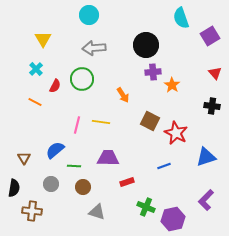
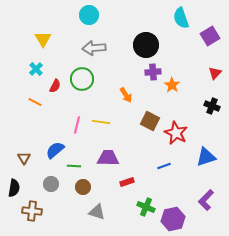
red triangle: rotated 24 degrees clockwise
orange arrow: moved 3 px right
black cross: rotated 14 degrees clockwise
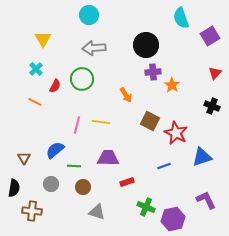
blue triangle: moved 4 px left
purple L-shape: rotated 110 degrees clockwise
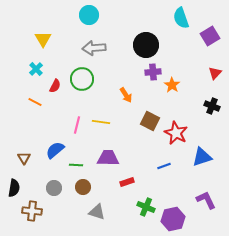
green line: moved 2 px right, 1 px up
gray circle: moved 3 px right, 4 px down
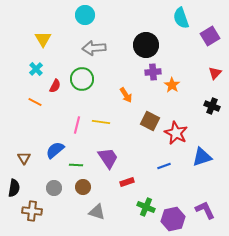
cyan circle: moved 4 px left
purple trapezoid: rotated 55 degrees clockwise
purple L-shape: moved 1 px left, 10 px down
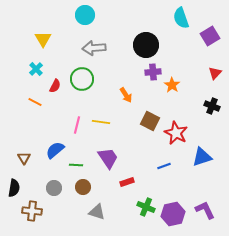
purple hexagon: moved 5 px up
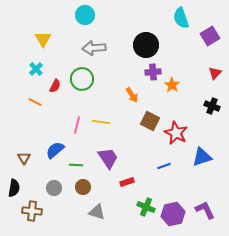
orange arrow: moved 6 px right
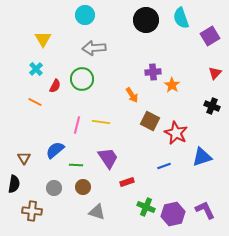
black circle: moved 25 px up
black semicircle: moved 4 px up
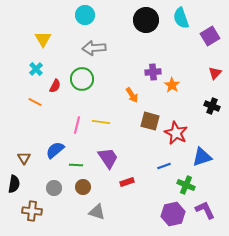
brown square: rotated 12 degrees counterclockwise
green cross: moved 40 px right, 22 px up
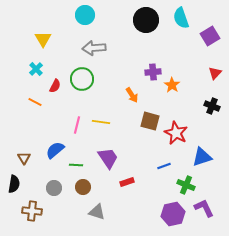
purple L-shape: moved 1 px left, 2 px up
